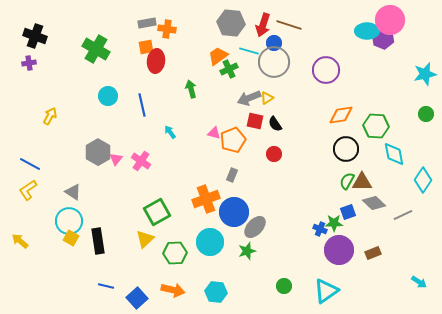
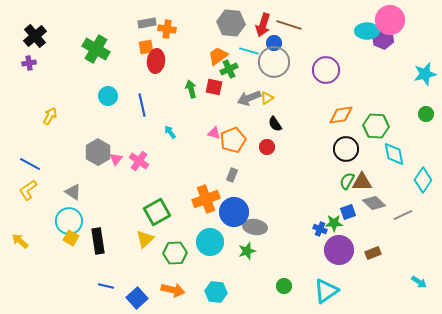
black cross at (35, 36): rotated 30 degrees clockwise
red square at (255, 121): moved 41 px left, 34 px up
red circle at (274, 154): moved 7 px left, 7 px up
pink cross at (141, 161): moved 2 px left
gray ellipse at (255, 227): rotated 55 degrees clockwise
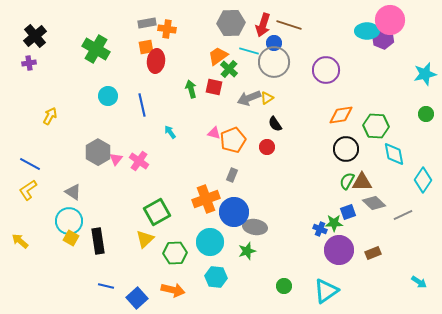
gray hexagon at (231, 23): rotated 8 degrees counterclockwise
green cross at (229, 69): rotated 24 degrees counterclockwise
cyan hexagon at (216, 292): moved 15 px up
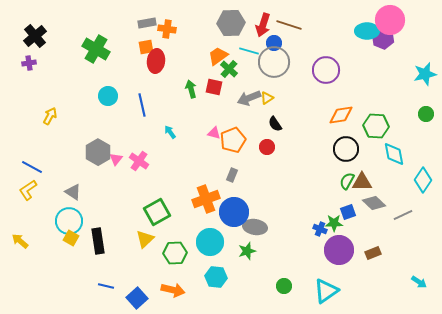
blue line at (30, 164): moved 2 px right, 3 px down
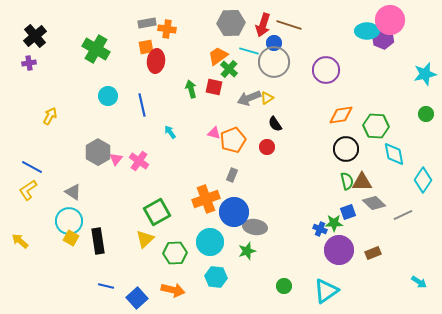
green semicircle at (347, 181): rotated 138 degrees clockwise
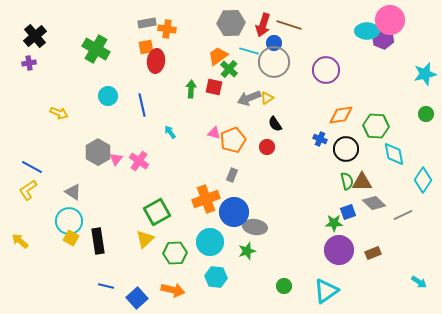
green arrow at (191, 89): rotated 18 degrees clockwise
yellow arrow at (50, 116): moved 9 px right, 3 px up; rotated 84 degrees clockwise
blue cross at (320, 229): moved 90 px up
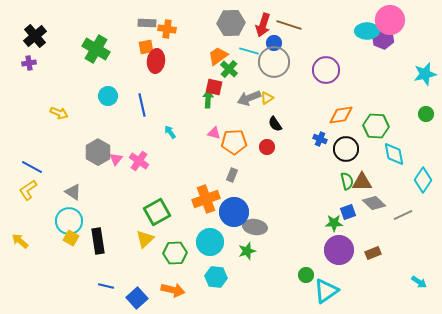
gray rectangle at (147, 23): rotated 12 degrees clockwise
green arrow at (191, 89): moved 17 px right, 10 px down
orange pentagon at (233, 140): moved 1 px right, 2 px down; rotated 20 degrees clockwise
green circle at (284, 286): moved 22 px right, 11 px up
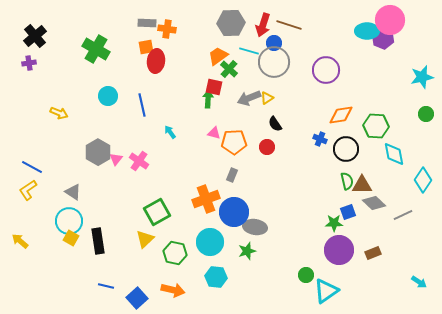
cyan star at (425, 74): moved 3 px left, 3 px down
brown triangle at (362, 182): moved 3 px down
green hexagon at (175, 253): rotated 15 degrees clockwise
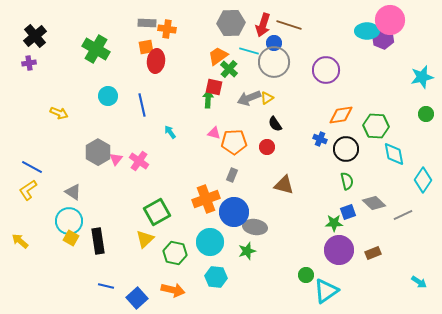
brown triangle at (362, 185): moved 78 px left; rotated 15 degrees clockwise
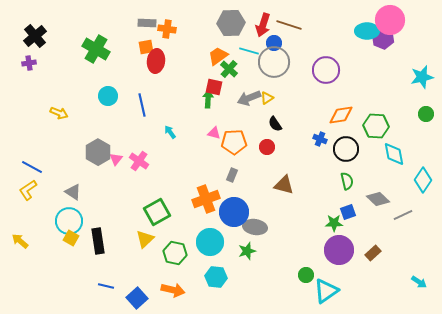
gray diamond at (374, 203): moved 4 px right, 4 px up
brown rectangle at (373, 253): rotated 21 degrees counterclockwise
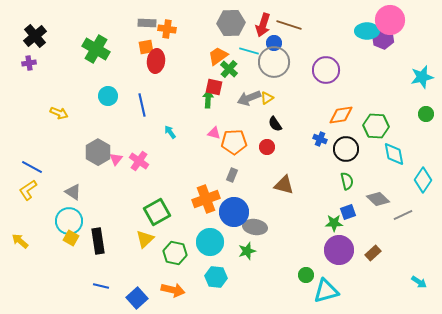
blue line at (106, 286): moved 5 px left
cyan triangle at (326, 291): rotated 20 degrees clockwise
